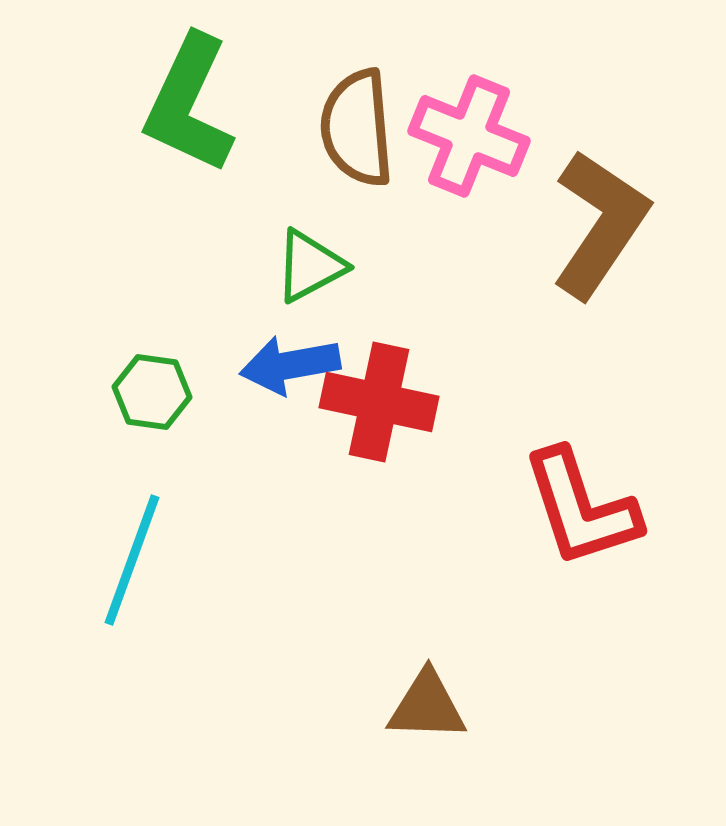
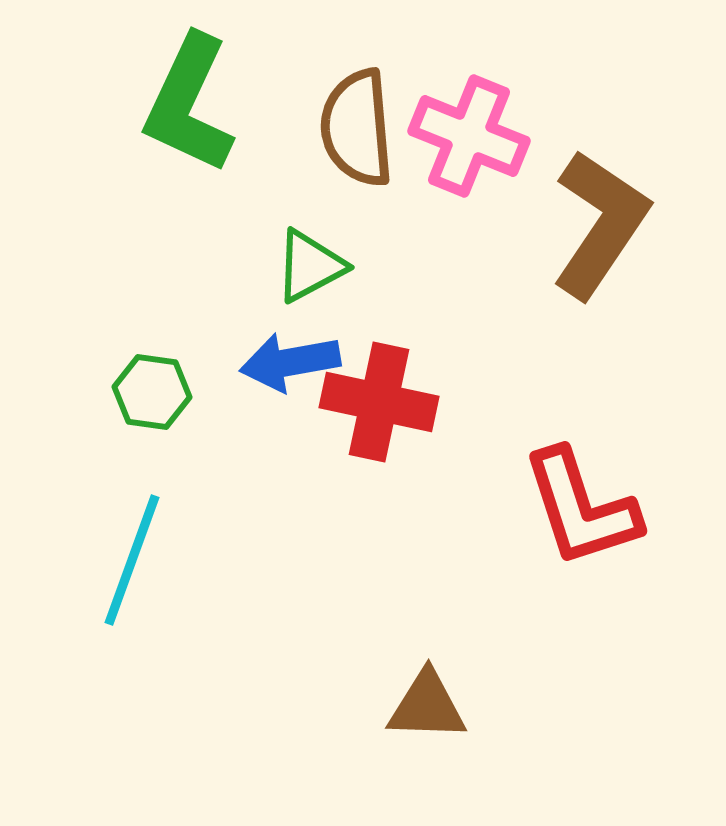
blue arrow: moved 3 px up
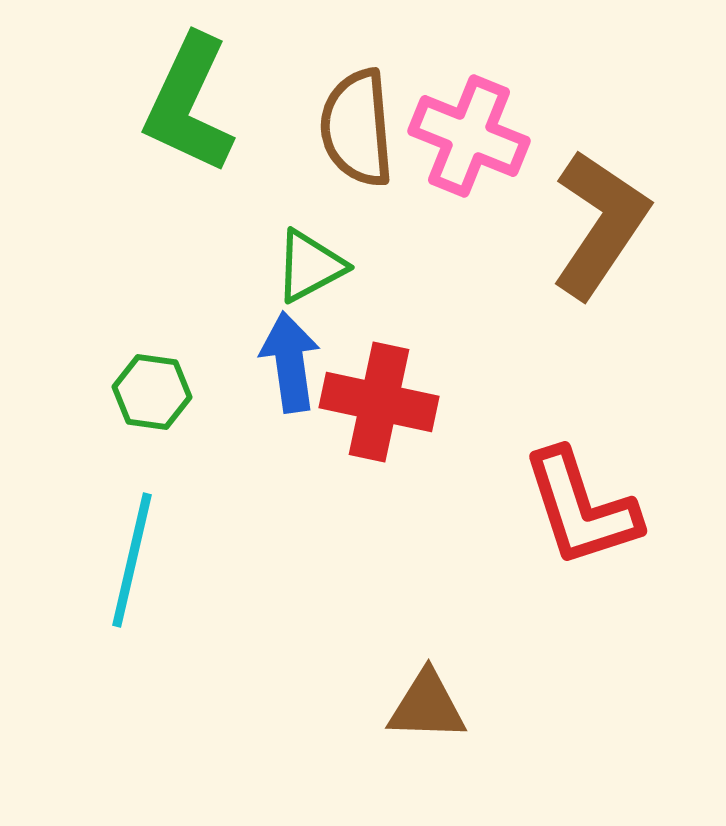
blue arrow: rotated 92 degrees clockwise
cyan line: rotated 7 degrees counterclockwise
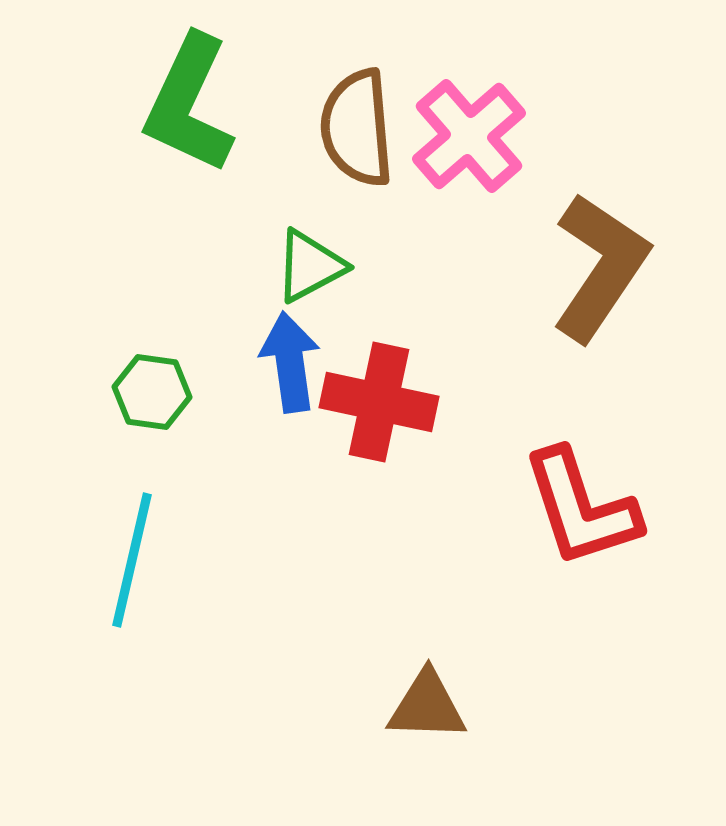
pink cross: rotated 27 degrees clockwise
brown L-shape: moved 43 px down
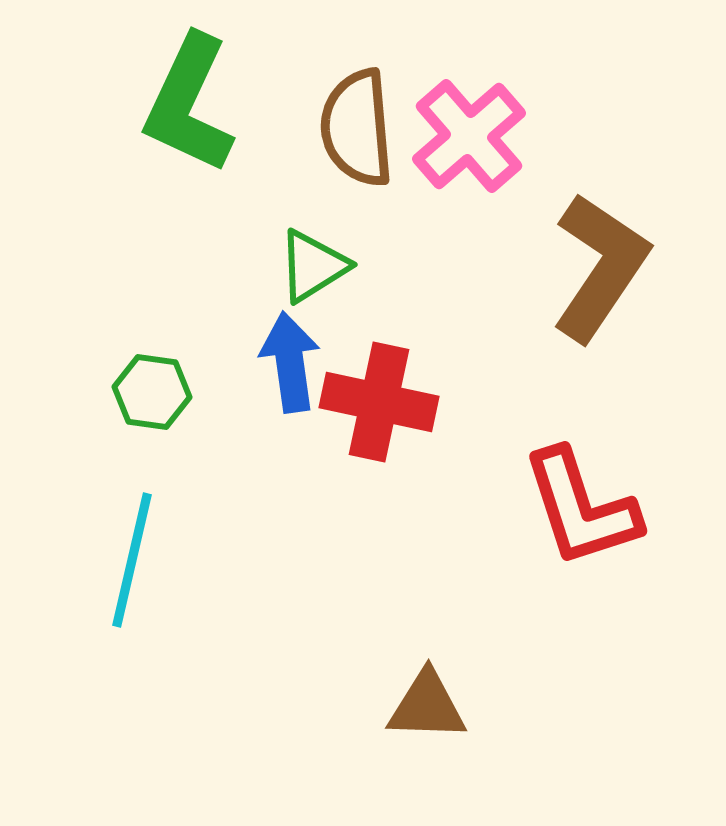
green triangle: moved 3 px right; rotated 4 degrees counterclockwise
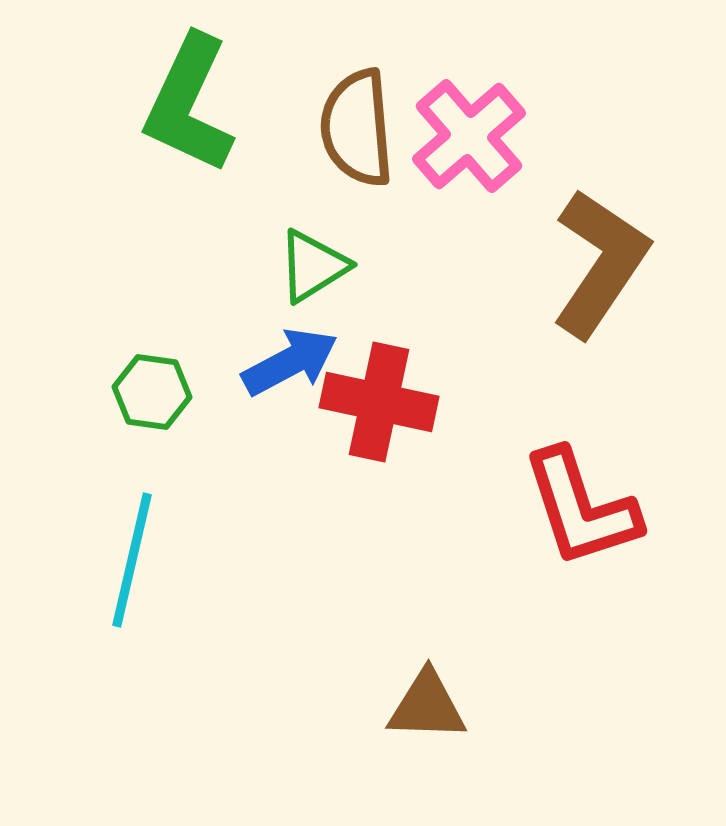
brown L-shape: moved 4 px up
blue arrow: rotated 70 degrees clockwise
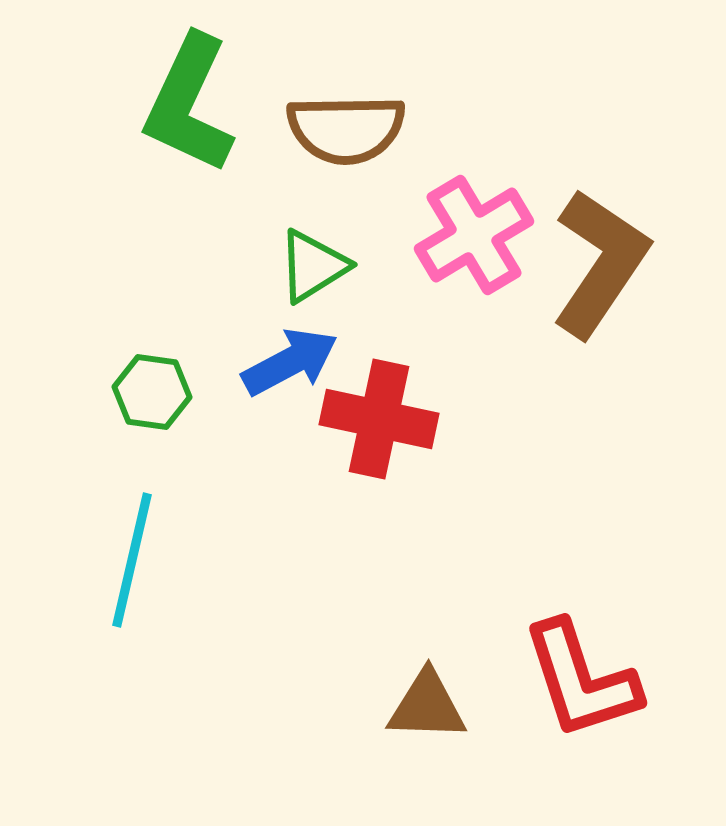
brown semicircle: moved 11 px left, 1 px down; rotated 86 degrees counterclockwise
pink cross: moved 5 px right, 99 px down; rotated 10 degrees clockwise
red cross: moved 17 px down
red L-shape: moved 172 px down
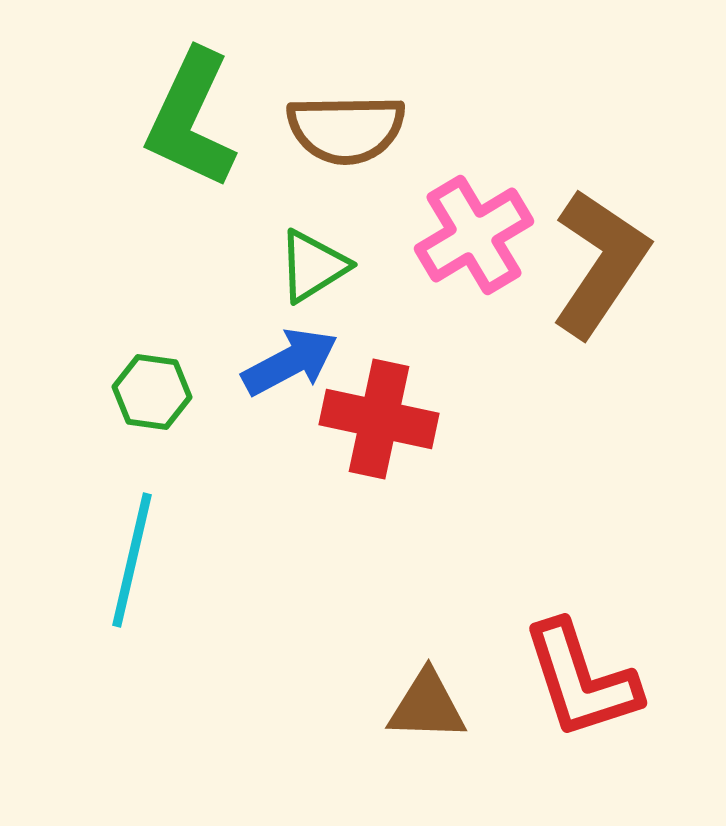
green L-shape: moved 2 px right, 15 px down
